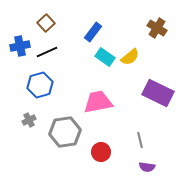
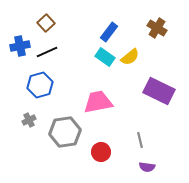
blue rectangle: moved 16 px right
purple rectangle: moved 1 px right, 2 px up
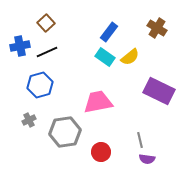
purple semicircle: moved 8 px up
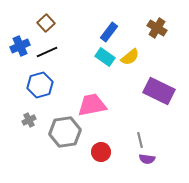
blue cross: rotated 12 degrees counterclockwise
pink trapezoid: moved 6 px left, 3 px down
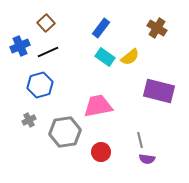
blue rectangle: moved 8 px left, 4 px up
black line: moved 1 px right
purple rectangle: rotated 12 degrees counterclockwise
pink trapezoid: moved 6 px right, 1 px down
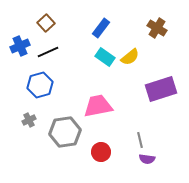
purple rectangle: moved 2 px right, 2 px up; rotated 32 degrees counterclockwise
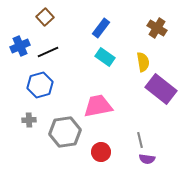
brown square: moved 1 px left, 6 px up
yellow semicircle: moved 13 px right, 5 px down; rotated 60 degrees counterclockwise
purple rectangle: rotated 56 degrees clockwise
gray cross: rotated 24 degrees clockwise
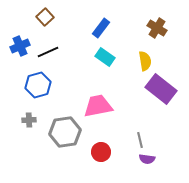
yellow semicircle: moved 2 px right, 1 px up
blue hexagon: moved 2 px left
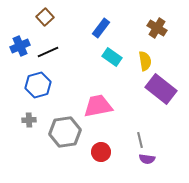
cyan rectangle: moved 7 px right
